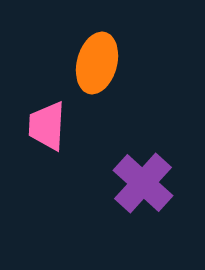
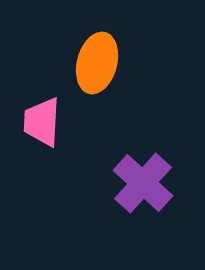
pink trapezoid: moved 5 px left, 4 px up
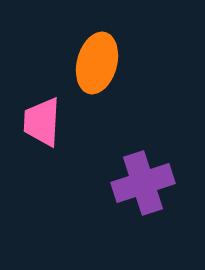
purple cross: rotated 30 degrees clockwise
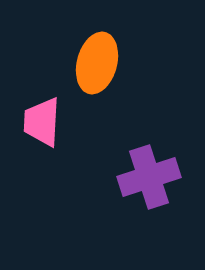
purple cross: moved 6 px right, 6 px up
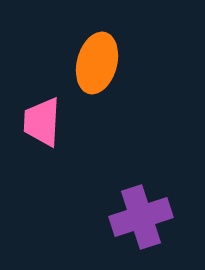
purple cross: moved 8 px left, 40 px down
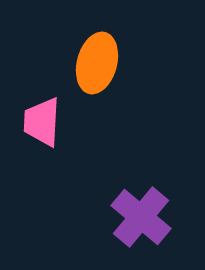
purple cross: rotated 32 degrees counterclockwise
